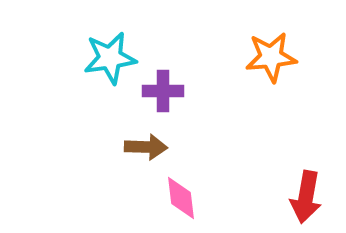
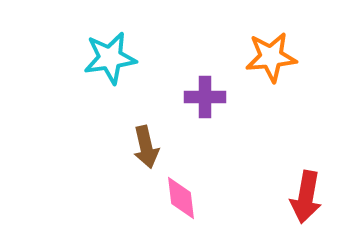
purple cross: moved 42 px right, 6 px down
brown arrow: rotated 75 degrees clockwise
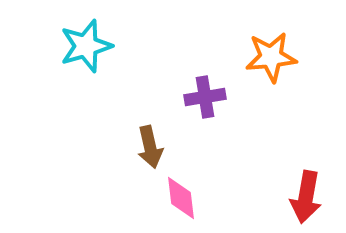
cyan star: moved 24 px left, 12 px up; rotated 8 degrees counterclockwise
purple cross: rotated 9 degrees counterclockwise
brown arrow: moved 4 px right
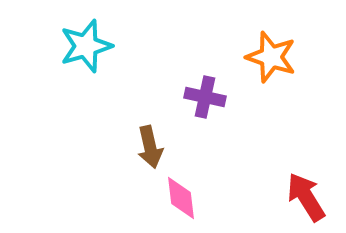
orange star: rotated 24 degrees clockwise
purple cross: rotated 21 degrees clockwise
red arrow: rotated 138 degrees clockwise
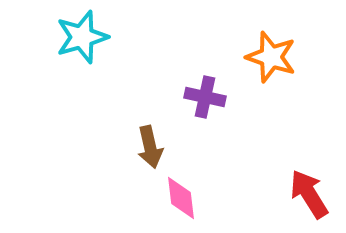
cyan star: moved 4 px left, 9 px up
red arrow: moved 3 px right, 3 px up
